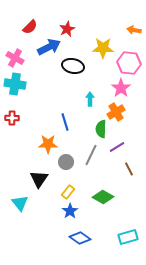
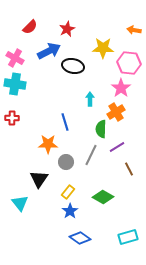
blue arrow: moved 4 px down
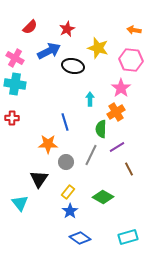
yellow star: moved 5 px left; rotated 15 degrees clockwise
pink hexagon: moved 2 px right, 3 px up
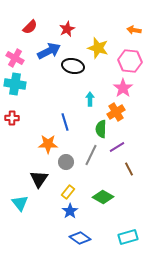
pink hexagon: moved 1 px left, 1 px down
pink star: moved 2 px right
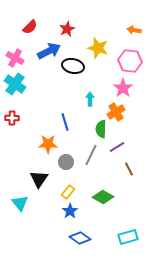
cyan cross: rotated 25 degrees clockwise
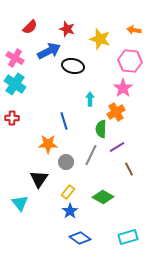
red star: rotated 28 degrees counterclockwise
yellow star: moved 2 px right, 9 px up
blue line: moved 1 px left, 1 px up
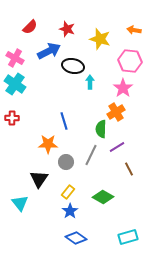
cyan arrow: moved 17 px up
blue diamond: moved 4 px left
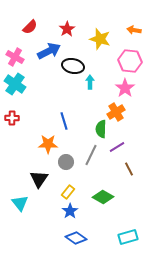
red star: rotated 21 degrees clockwise
pink cross: moved 1 px up
pink star: moved 2 px right
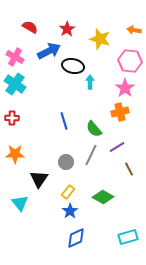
red semicircle: rotated 105 degrees counterclockwise
orange cross: moved 4 px right; rotated 18 degrees clockwise
green semicircle: moved 7 px left; rotated 42 degrees counterclockwise
orange star: moved 33 px left, 10 px down
blue diamond: rotated 60 degrees counterclockwise
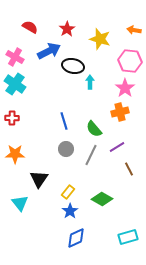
gray circle: moved 13 px up
green diamond: moved 1 px left, 2 px down
